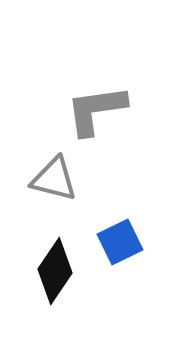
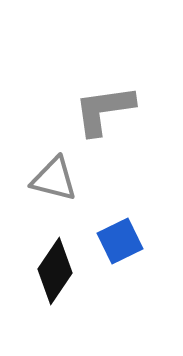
gray L-shape: moved 8 px right
blue square: moved 1 px up
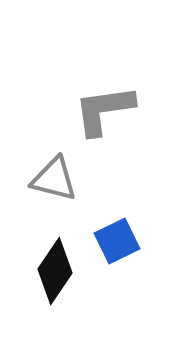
blue square: moved 3 px left
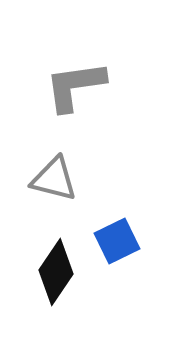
gray L-shape: moved 29 px left, 24 px up
black diamond: moved 1 px right, 1 px down
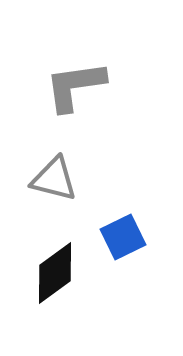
blue square: moved 6 px right, 4 px up
black diamond: moved 1 px left, 1 px down; rotated 20 degrees clockwise
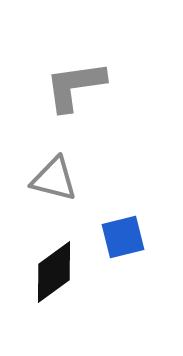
blue square: rotated 12 degrees clockwise
black diamond: moved 1 px left, 1 px up
